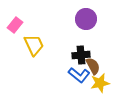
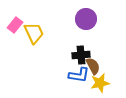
yellow trapezoid: moved 12 px up
blue L-shape: rotated 30 degrees counterclockwise
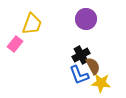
pink rectangle: moved 19 px down
yellow trapezoid: moved 2 px left, 9 px up; rotated 45 degrees clockwise
black cross: rotated 24 degrees counterclockwise
blue L-shape: rotated 60 degrees clockwise
yellow star: moved 1 px right; rotated 18 degrees clockwise
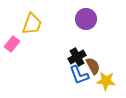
pink rectangle: moved 3 px left
black cross: moved 4 px left, 2 px down
yellow star: moved 5 px right, 2 px up
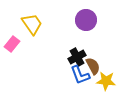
purple circle: moved 1 px down
yellow trapezoid: rotated 55 degrees counterclockwise
blue L-shape: moved 1 px right
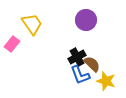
brown semicircle: moved 1 px left, 2 px up; rotated 18 degrees counterclockwise
yellow star: rotated 12 degrees clockwise
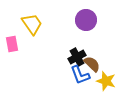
pink rectangle: rotated 49 degrees counterclockwise
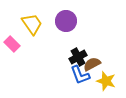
purple circle: moved 20 px left, 1 px down
pink rectangle: rotated 35 degrees counterclockwise
black cross: moved 1 px right
brown semicircle: rotated 72 degrees counterclockwise
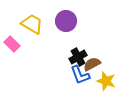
yellow trapezoid: rotated 25 degrees counterclockwise
